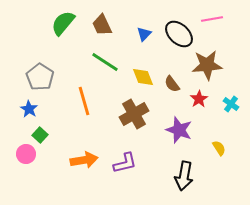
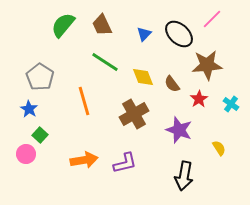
pink line: rotated 35 degrees counterclockwise
green semicircle: moved 2 px down
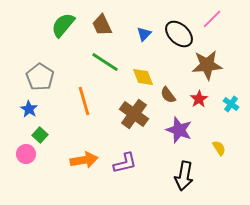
brown semicircle: moved 4 px left, 11 px down
brown cross: rotated 24 degrees counterclockwise
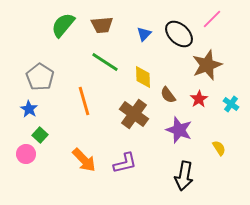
brown trapezoid: rotated 70 degrees counterclockwise
brown star: rotated 16 degrees counterclockwise
yellow diamond: rotated 20 degrees clockwise
orange arrow: rotated 56 degrees clockwise
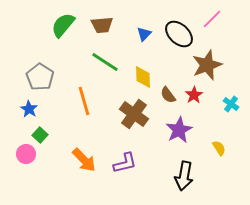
red star: moved 5 px left, 4 px up
purple star: rotated 24 degrees clockwise
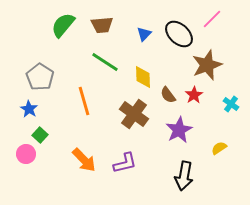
yellow semicircle: rotated 91 degrees counterclockwise
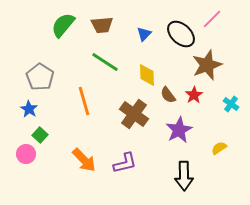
black ellipse: moved 2 px right
yellow diamond: moved 4 px right, 2 px up
black arrow: rotated 12 degrees counterclockwise
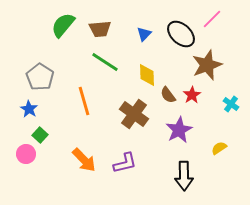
brown trapezoid: moved 2 px left, 4 px down
red star: moved 2 px left
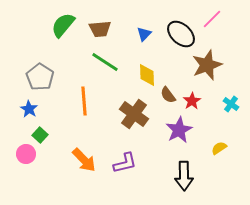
red star: moved 6 px down
orange line: rotated 12 degrees clockwise
